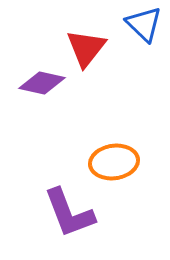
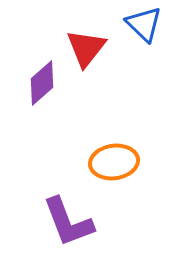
purple diamond: rotated 54 degrees counterclockwise
purple L-shape: moved 1 px left, 9 px down
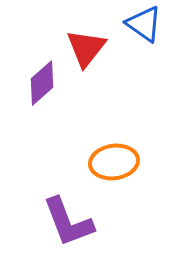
blue triangle: rotated 9 degrees counterclockwise
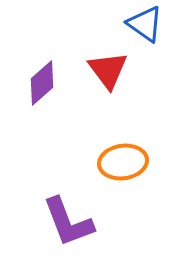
blue triangle: moved 1 px right
red triangle: moved 22 px right, 22 px down; rotated 15 degrees counterclockwise
orange ellipse: moved 9 px right
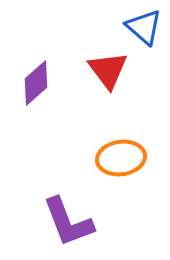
blue triangle: moved 1 px left, 3 px down; rotated 6 degrees clockwise
purple diamond: moved 6 px left
orange ellipse: moved 2 px left, 4 px up
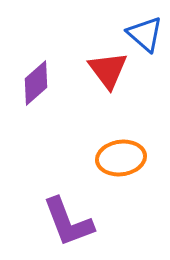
blue triangle: moved 1 px right, 7 px down
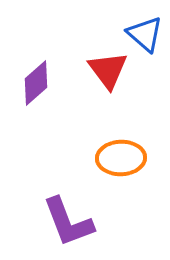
orange ellipse: rotated 6 degrees clockwise
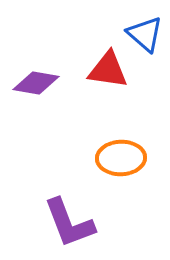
red triangle: rotated 45 degrees counterclockwise
purple diamond: rotated 51 degrees clockwise
purple L-shape: moved 1 px right, 1 px down
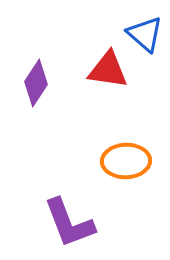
purple diamond: rotated 66 degrees counterclockwise
orange ellipse: moved 5 px right, 3 px down
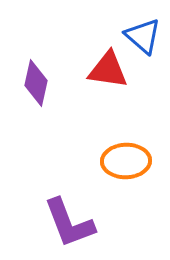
blue triangle: moved 2 px left, 2 px down
purple diamond: rotated 21 degrees counterclockwise
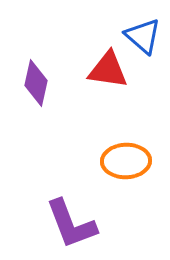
purple L-shape: moved 2 px right, 1 px down
